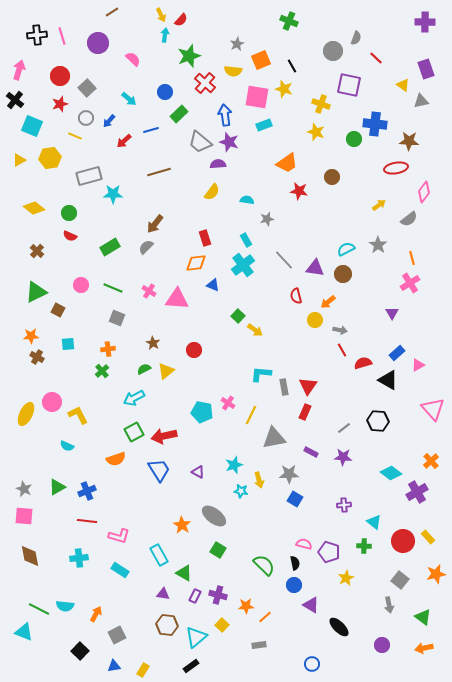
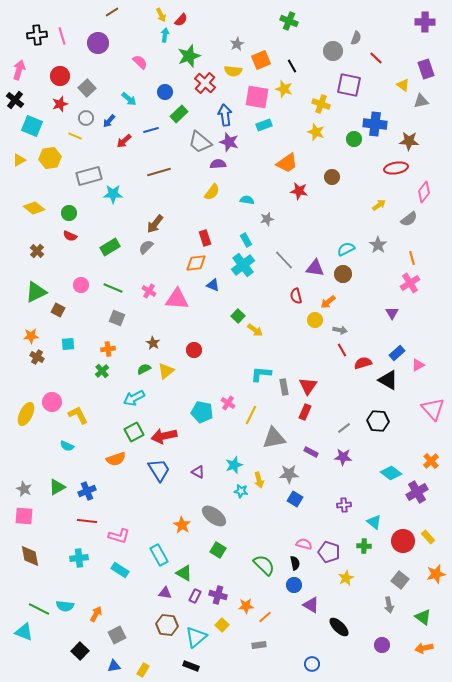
pink semicircle at (133, 59): moved 7 px right, 3 px down
purple triangle at (163, 594): moved 2 px right, 1 px up
black rectangle at (191, 666): rotated 56 degrees clockwise
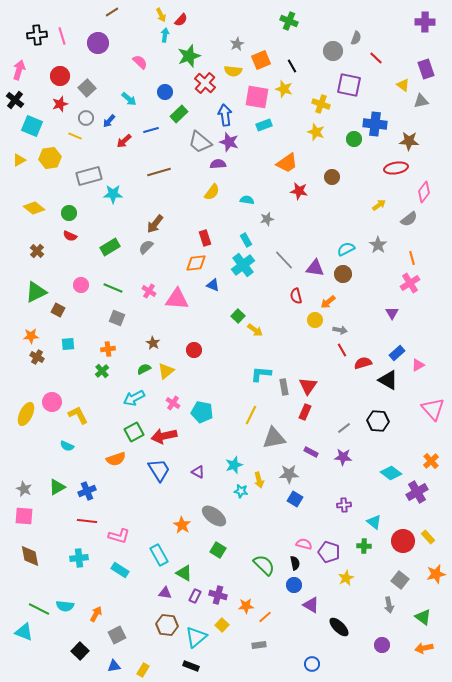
pink cross at (228, 403): moved 55 px left
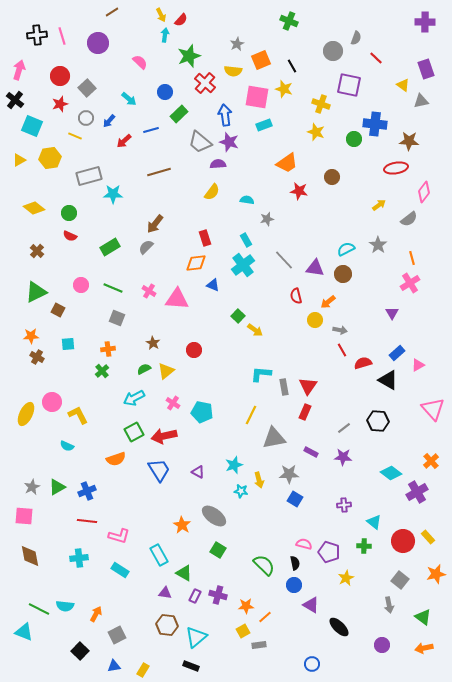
gray star at (24, 489): moved 8 px right, 2 px up; rotated 21 degrees clockwise
yellow square at (222, 625): moved 21 px right, 6 px down; rotated 16 degrees clockwise
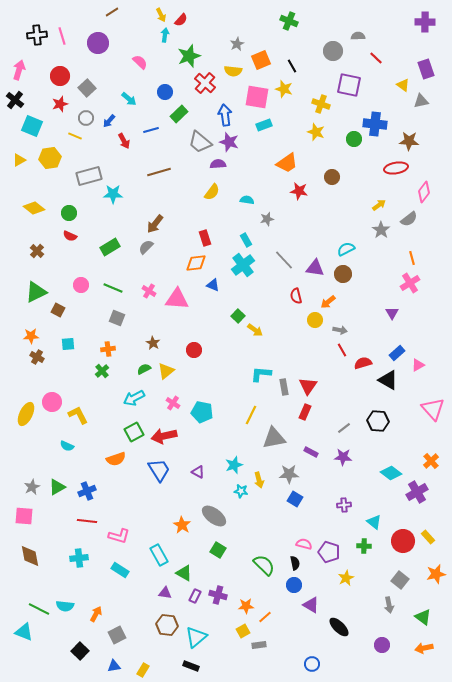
gray semicircle at (356, 38): moved 2 px right, 2 px up; rotated 112 degrees counterclockwise
red arrow at (124, 141): rotated 77 degrees counterclockwise
gray star at (378, 245): moved 3 px right, 15 px up
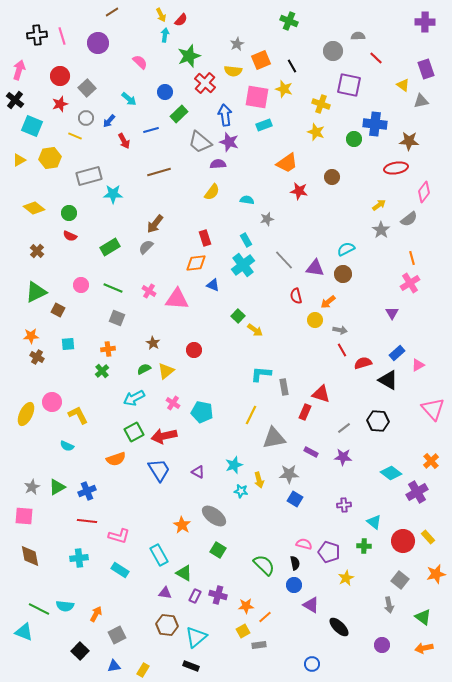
red triangle at (308, 386): moved 13 px right, 8 px down; rotated 48 degrees counterclockwise
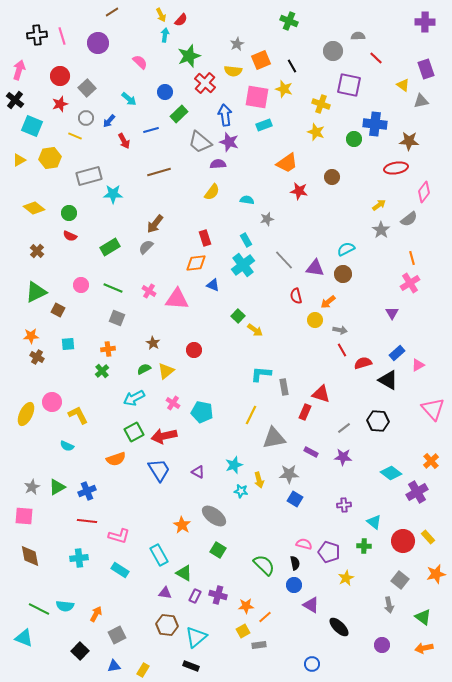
cyan triangle at (24, 632): moved 6 px down
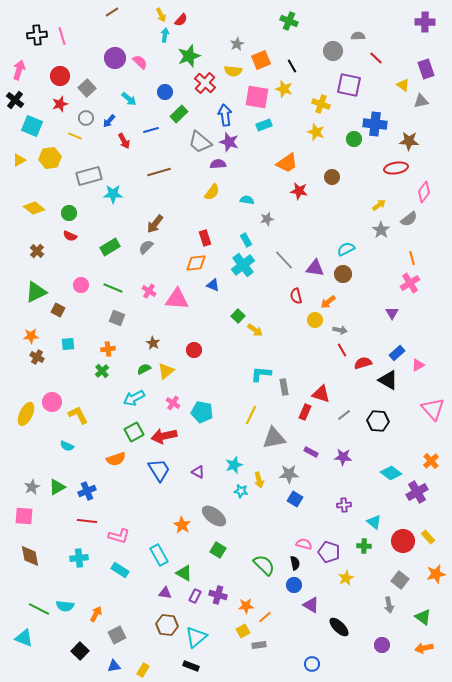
purple circle at (98, 43): moved 17 px right, 15 px down
gray line at (344, 428): moved 13 px up
